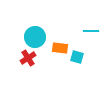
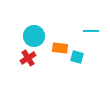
cyan circle: moved 1 px left, 1 px up
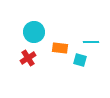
cyan line: moved 11 px down
cyan circle: moved 4 px up
cyan square: moved 3 px right, 3 px down
